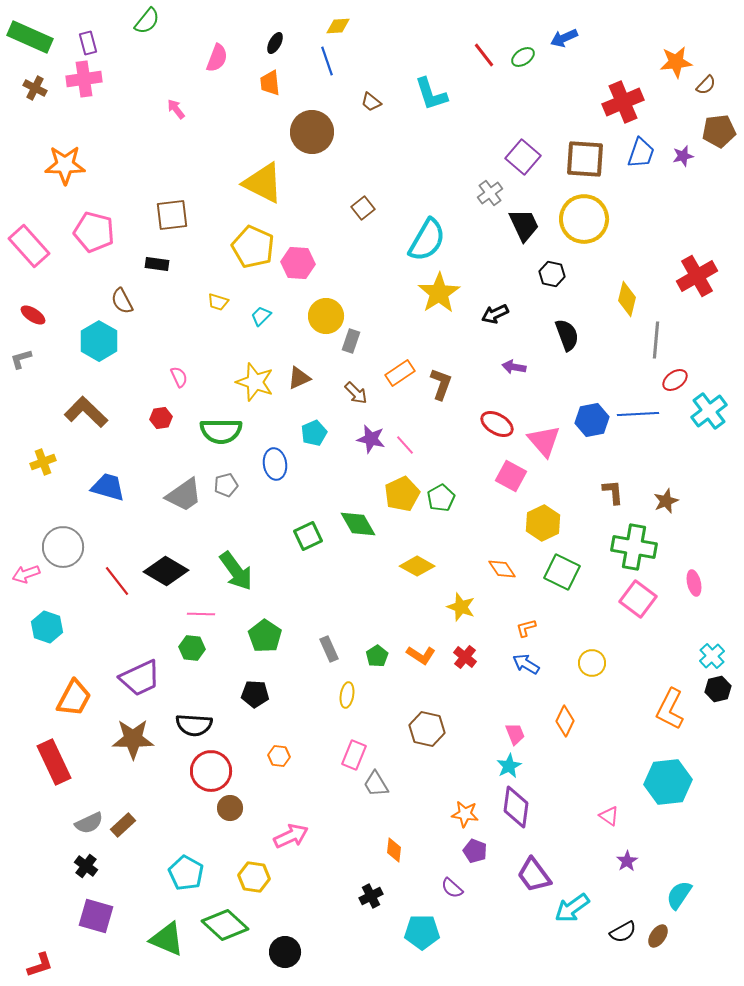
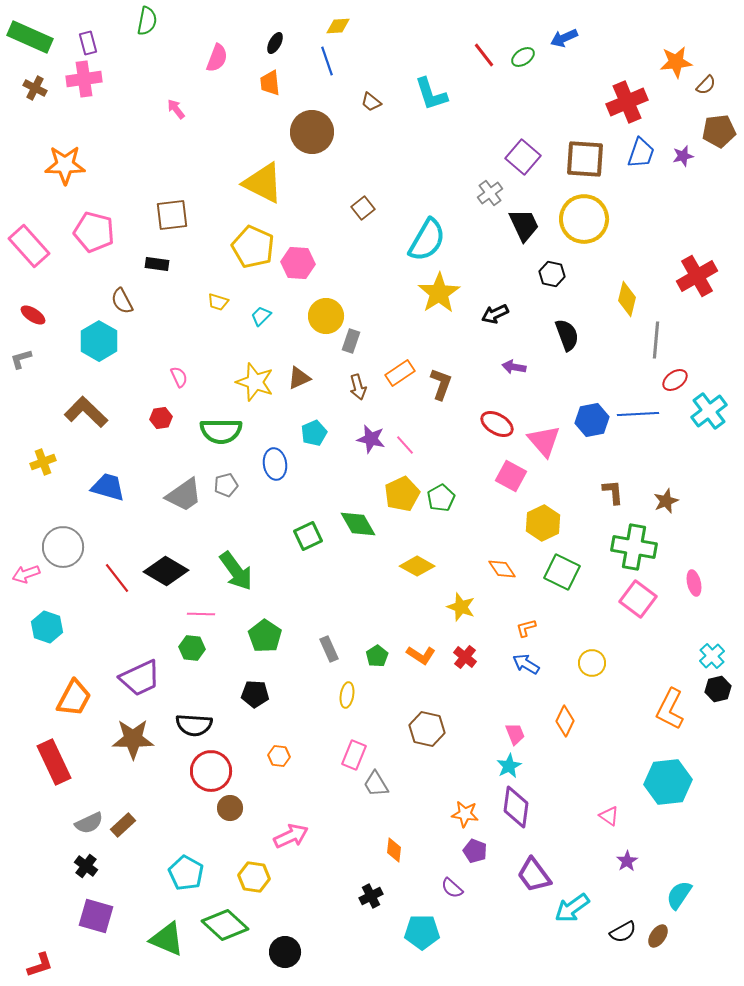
green semicircle at (147, 21): rotated 28 degrees counterclockwise
red cross at (623, 102): moved 4 px right
brown arrow at (356, 393): moved 2 px right, 6 px up; rotated 30 degrees clockwise
red line at (117, 581): moved 3 px up
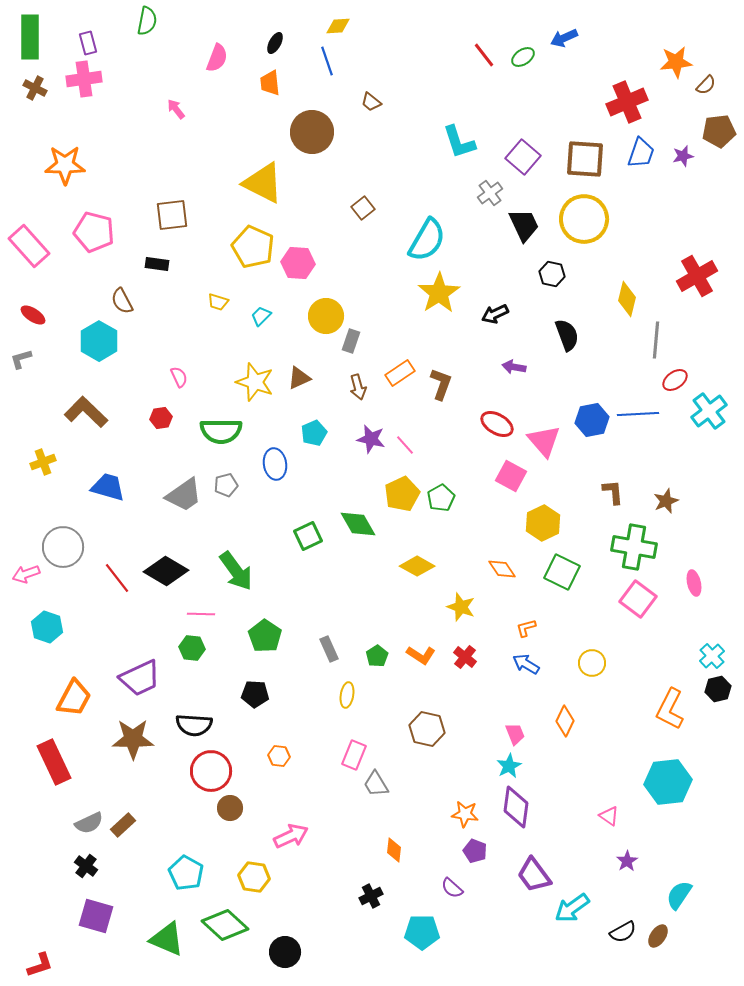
green rectangle at (30, 37): rotated 66 degrees clockwise
cyan L-shape at (431, 94): moved 28 px right, 48 px down
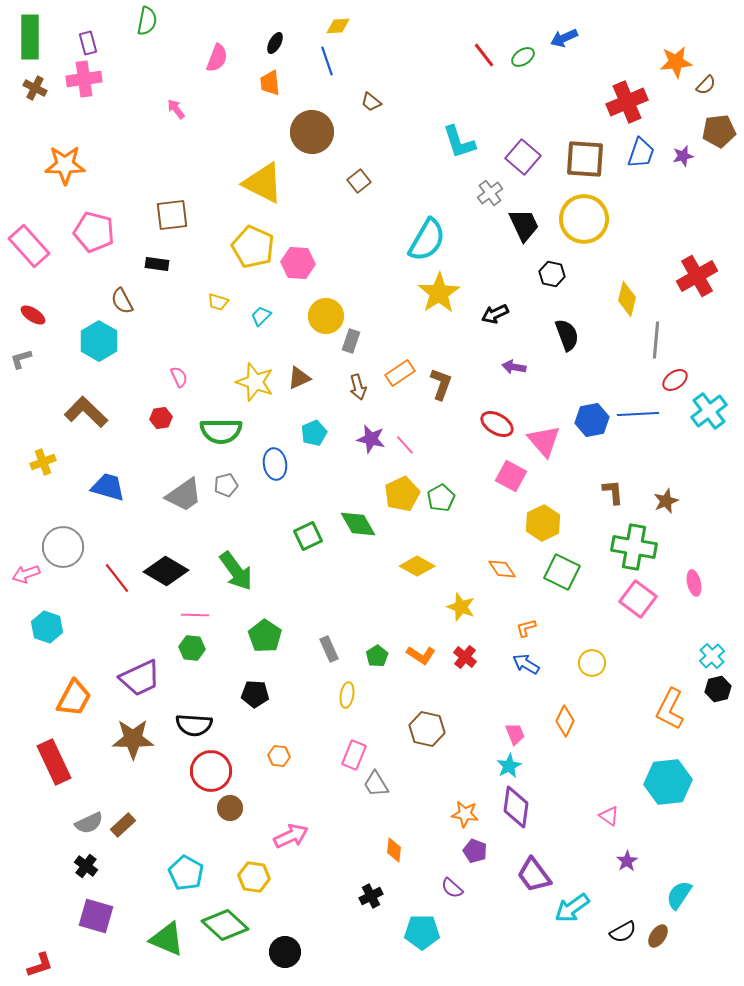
brown square at (363, 208): moved 4 px left, 27 px up
pink line at (201, 614): moved 6 px left, 1 px down
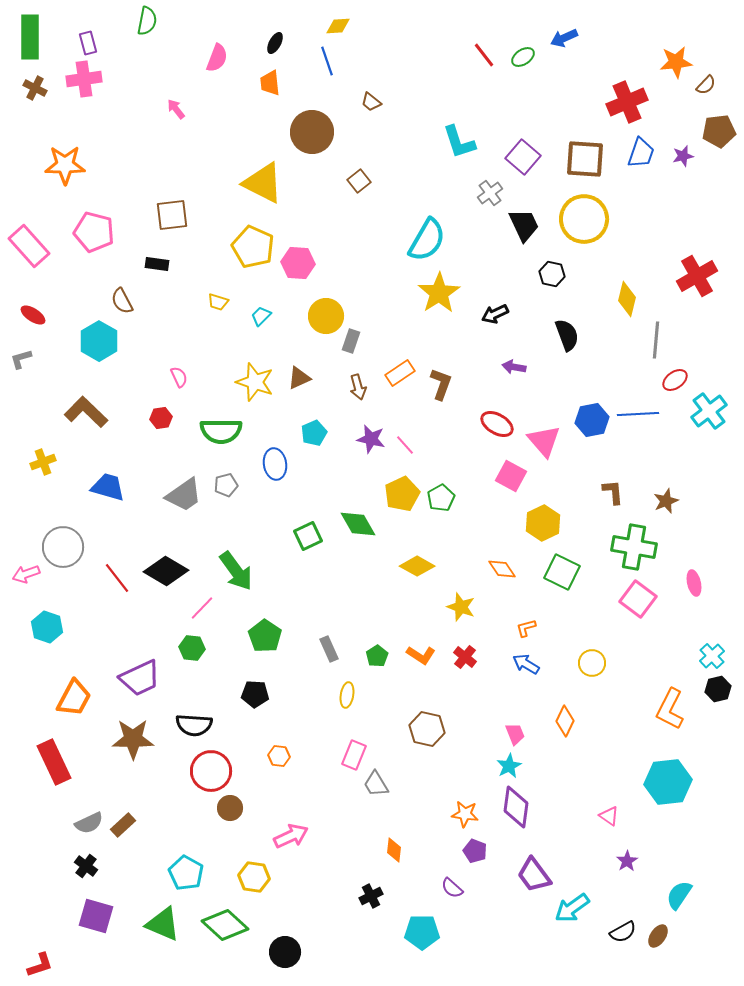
pink line at (195, 615): moved 7 px right, 7 px up; rotated 48 degrees counterclockwise
green triangle at (167, 939): moved 4 px left, 15 px up
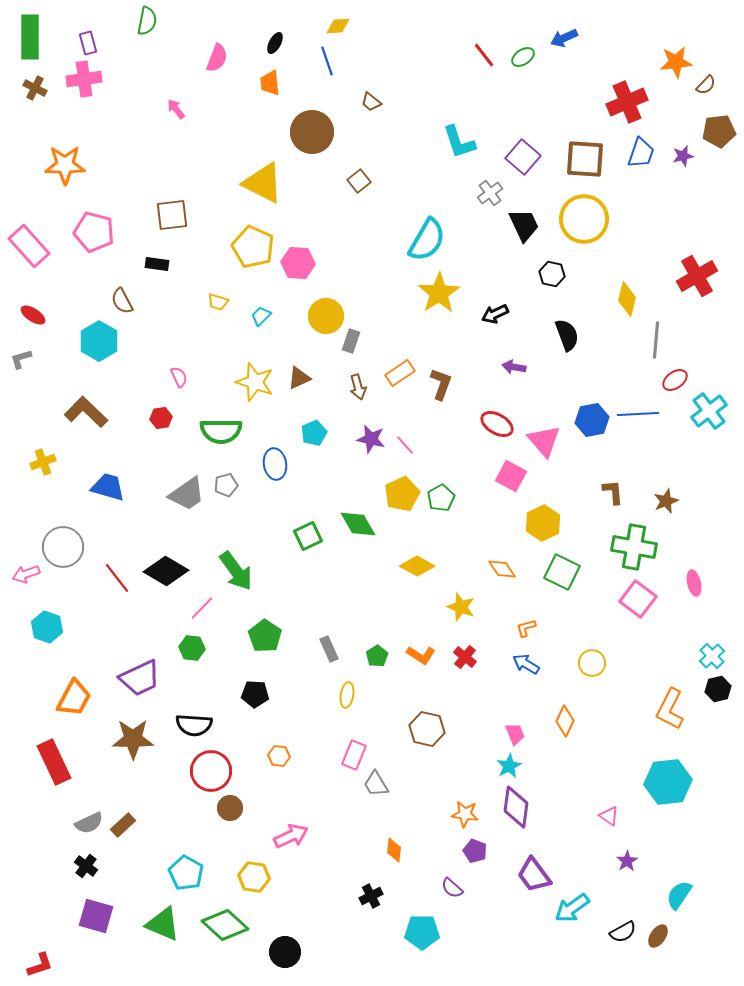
gray trapezoid at (184, 495): moved 3 px right, 1 px up
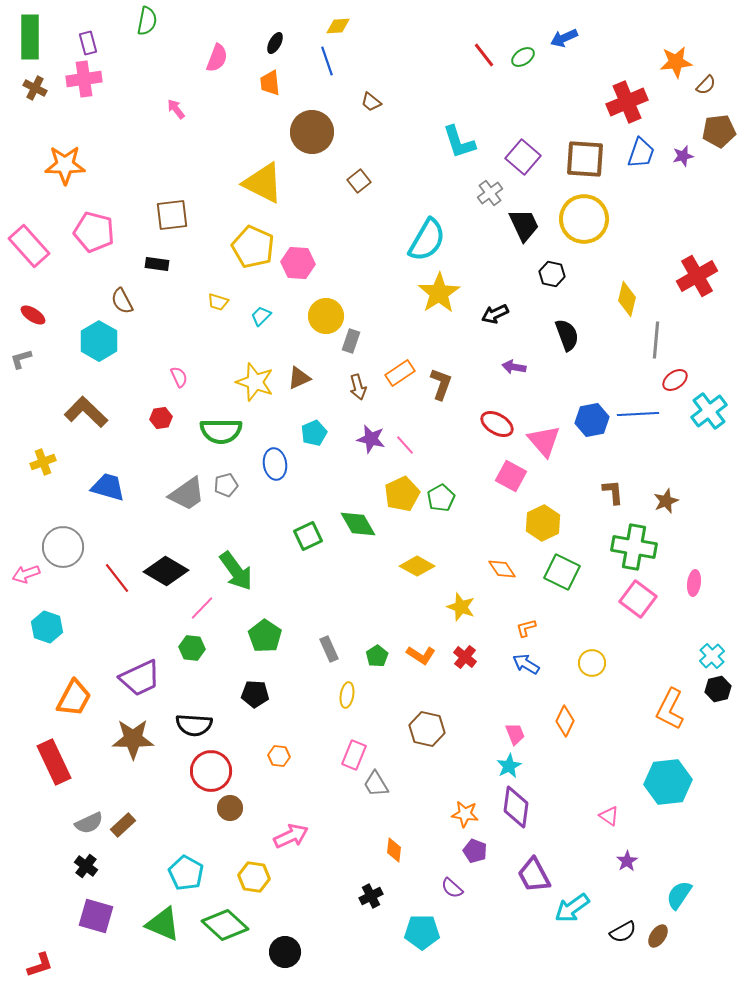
pink ellipse at (694, 583): rotated 20 degrees clockwise
purple trapezoid at (534, 875): rotated 9 degrees clockwise
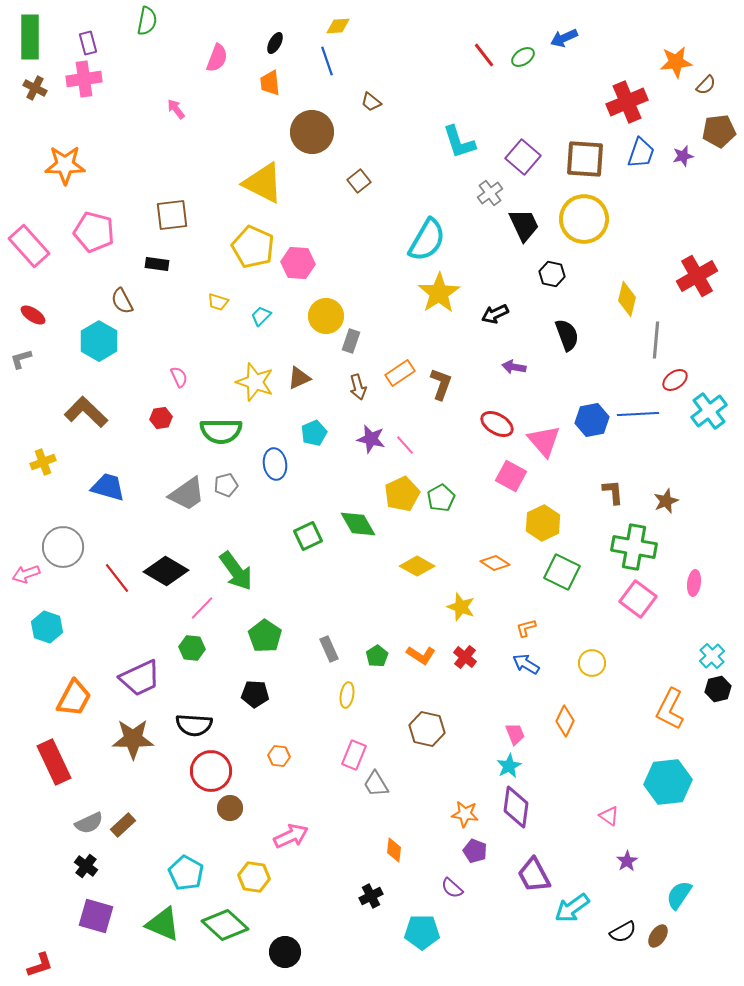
orange diamond at (502, 569): moved 7 px left, 6 px up; rotated 24 degrees counterclockwise
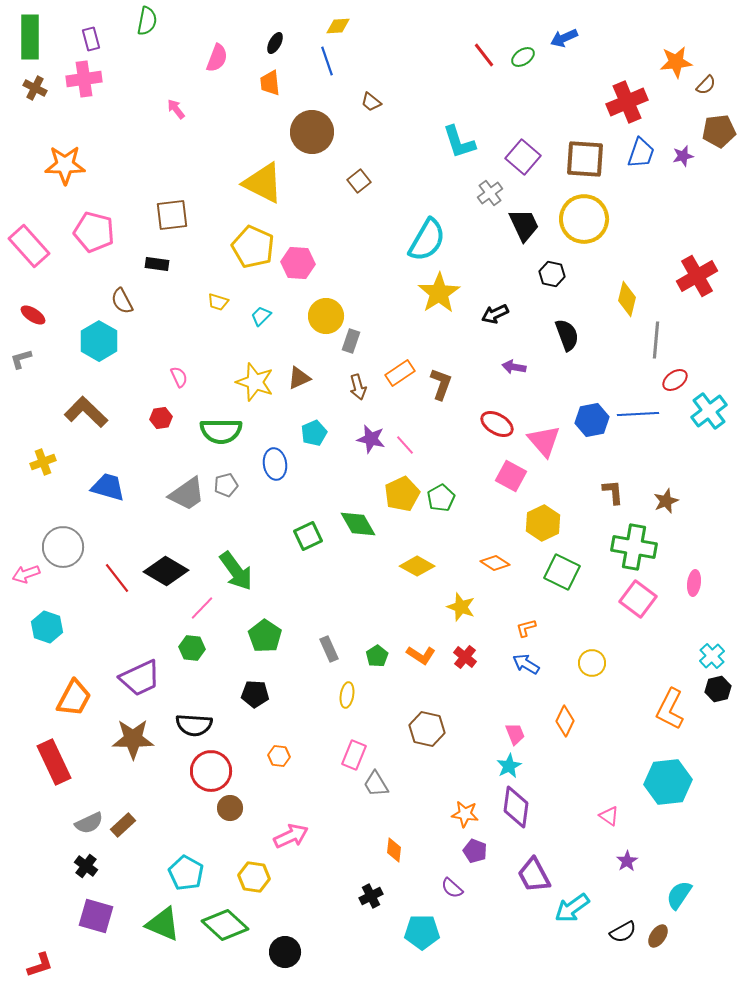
purple rectangle at (88, 43): moved 3 px right, 4 px up
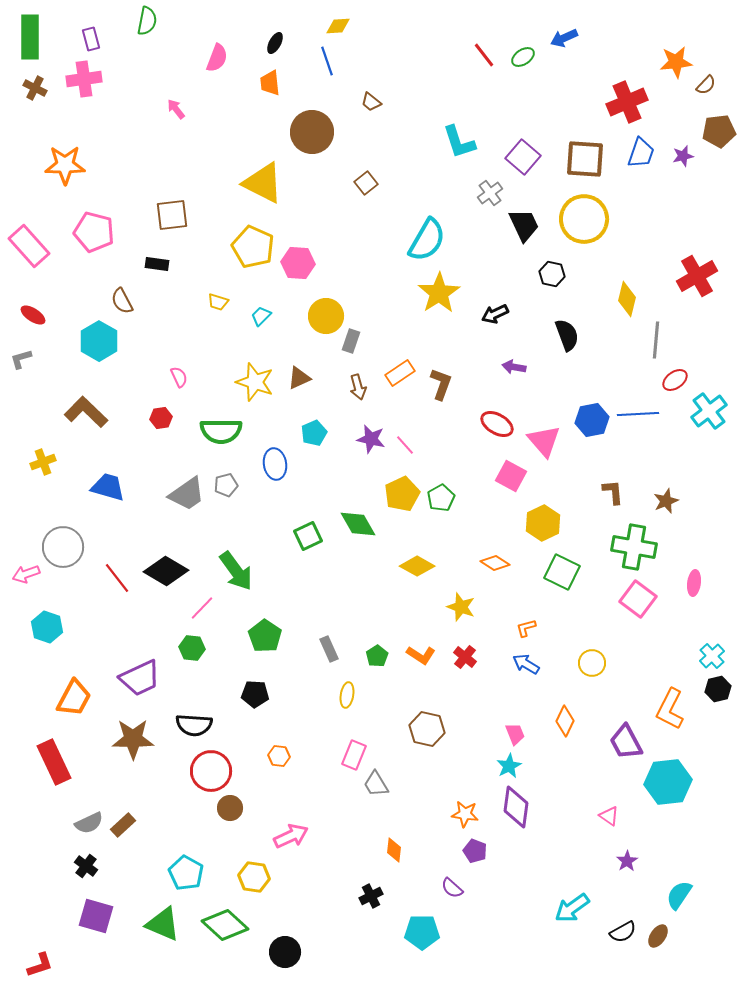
brown square at (359, 181): moved 7 px right, 2 px down
purple trapezoid at (534, 875): moved 92 px right, 133 px up
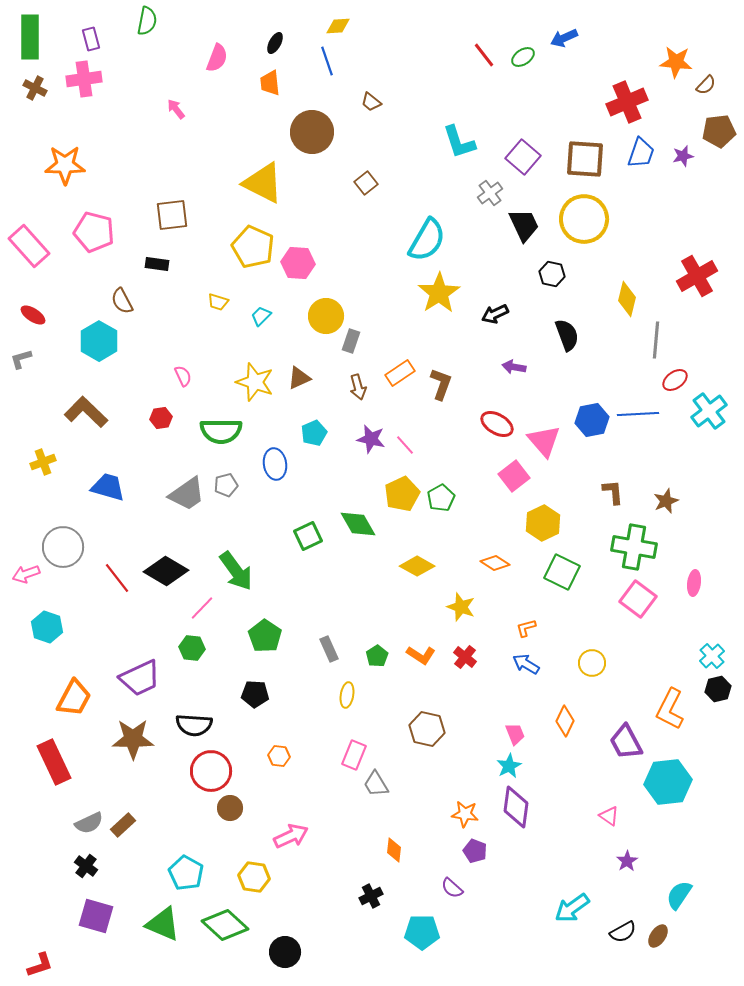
orange star at (676, 62): rotated 12 degrees clockwise
pink semicircle at (179, 377): moved 4 px right, 1 px up
pink square at (511, 476): moved 3 px right; rotated 24 degrees clockwise
